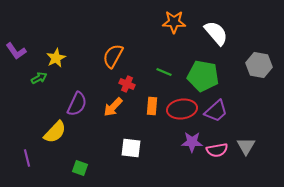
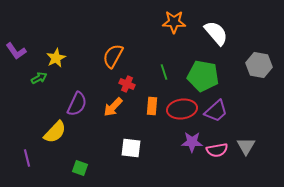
green line: rotated 49 degrees clockwise
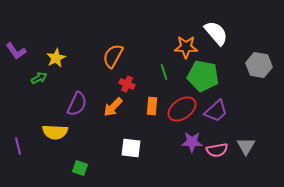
orange star: moved 12 px right, 25 px down
red ellipse: rotated 28 degrees counterclockwise
yellow semicircle: rotated 50 degrees clockwise
purple line: moved 9 px left, 12 px up
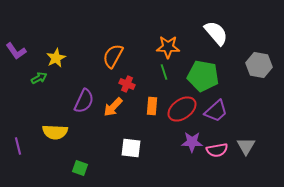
orange star: moved 18 px left
purple semicircle: moved 7 px right, 3 px up
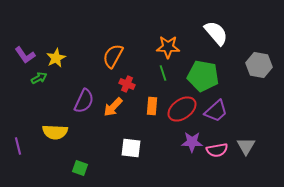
purple L-shape: moved 9 px right, 4 px down
green line: moved 1 px left, 1 px down
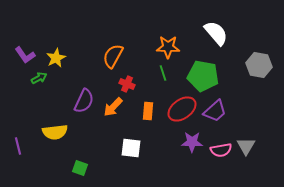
orange rectangle: moved 4 px left, 5 px down
purple trapezoid: moved 1 px left
yellow semicircle: rotated 10 degrees counterclockwise
pink semicircle: moved 4 px right
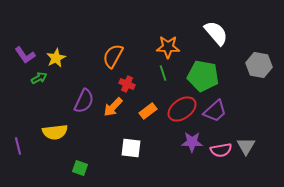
orange rectangle: rotated 48 degrees clockwise
